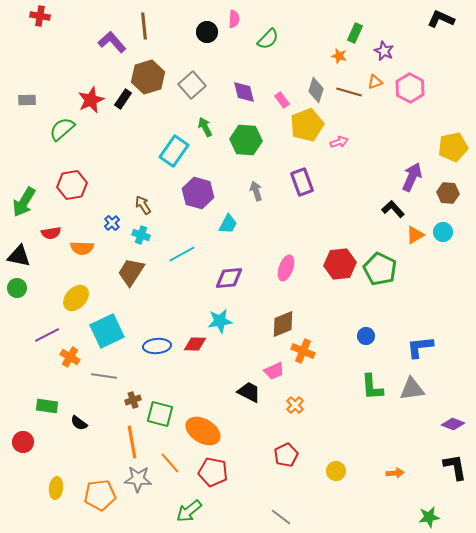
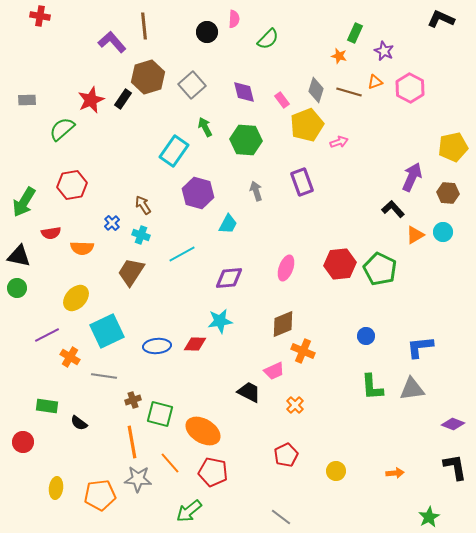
green star at (429, 517): rotated 20 degrees counterclockwise
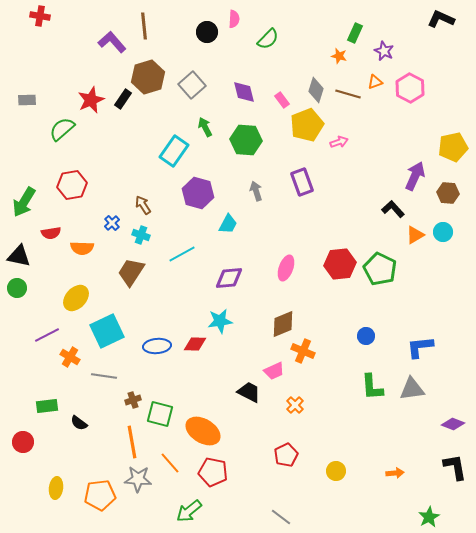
brown line at (349, 92): moved 1 px left, 2 px down
purple arrow at (412, 177): moved 3 px right, 1 px up
green rectangle at (47, 406): rotated 15 degrees counterclockwise
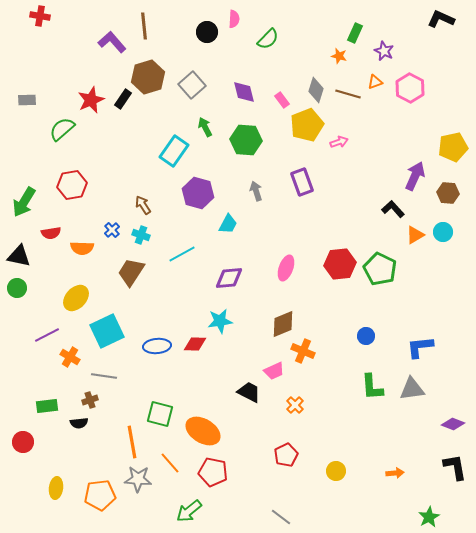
blue cross at (112, 223): moved 7 px down
brown cross at (133, 400): moved 43 px left
black semicircle at (79, 423): rotated 42 degrees counterclockwise
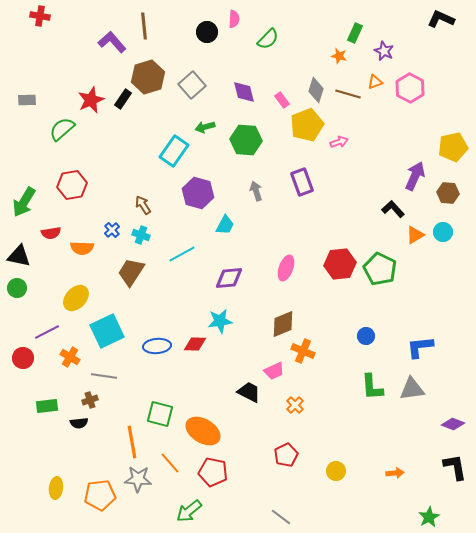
green arrow at (205, 127): rotated 78 degrees counterclockwise
cyan trapezoid at (228, 224): moved 3 px left, 1 px down
purple line at (47, 335): moved 3 px up
red circle at (23, 442): moved 84 px up
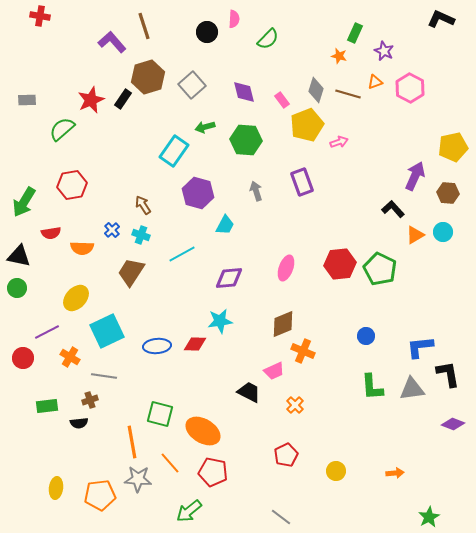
brown line at (144, 26): rotated 12 degrees counterclockwise
black L-shape at (455, 467): moved 7 px left, 93 px up
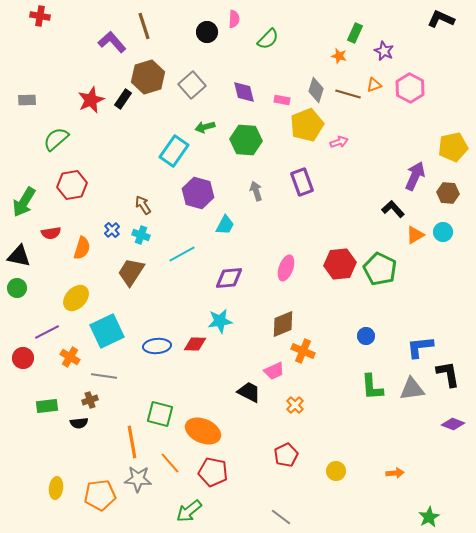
orange triangle at (375, 82): moved 1 px left, 3 px down
pink rectangle at (282, 100): rotated 42 degrees counterclockwise
green semicircle at (62, 129): moved 6 px left, 10 px down
orange semicircle at (82, 248): rotated 75 degrees counterclockwise
orange ellipse at (203, 431): rotated 8 degrees counterclockwise
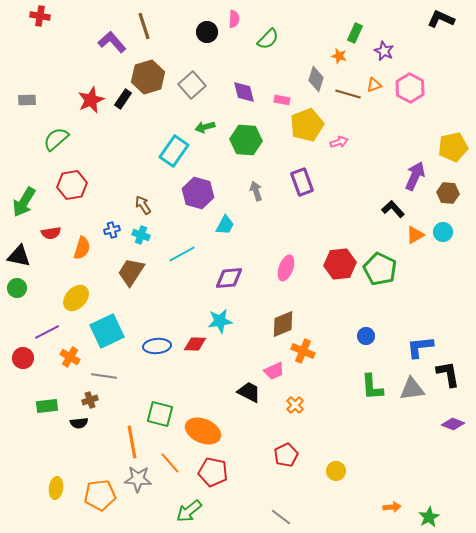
gray diamond at (316, 90): moved 11 px up
blue cross at (112, 230): rotated 28 degrees clockwise
orange arrow at (395, 473): moved 3 px left, 34 px down
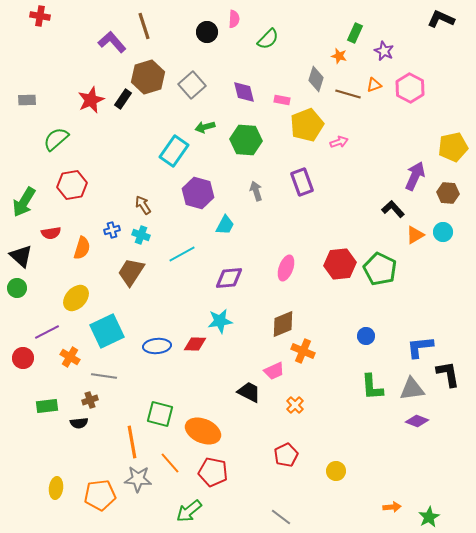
black triangle at (19, 256): moved 2 px right; rotated 30 degrees clockwise
purple diamond at (453, 424): moved 36 px left, 3 px up
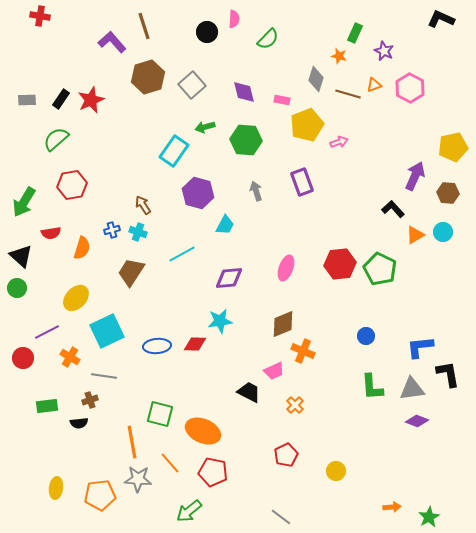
black rectangle at (123, 99): moved 62 px left
cyan cross at (141, 235): moved 3 px left, 3 px up
